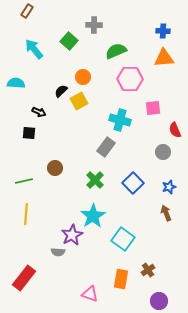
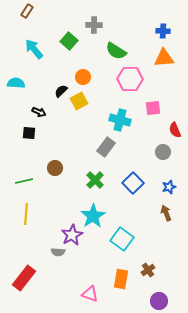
green semicircle: rotated 125 degrees counterclockwise
cyan square: moved 1 px left
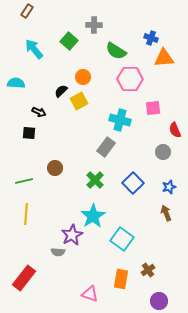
blue cross: moved 12 px left, 7 px down; rotated 16 degrees clockwise
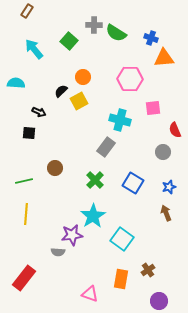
green semicircle: moved 18 px up
blue square: rotated 15 degrees counterclockwise
purple star: rotated 20 degrees clockwise
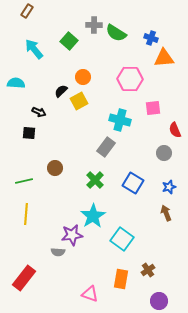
gray circle: moved 1 px right, 1 px down
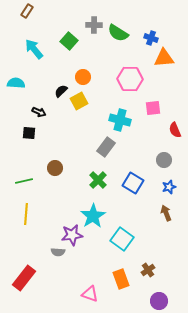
green semicircle: moved 2 px right
gray circle: moved 7 px down
green cross: moved 3 px right
orange rectangle: rotated 30 degrees counterclockwise
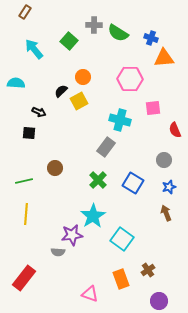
brown rectangle: moved 2 px left, 1 px down
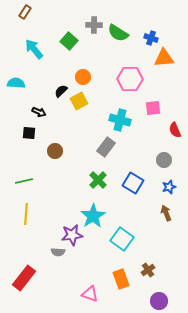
brown circle: moved 17 px up
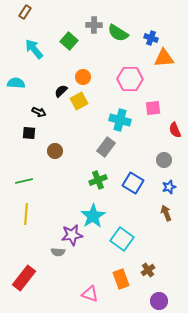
green cross: rotated 24 degrees clockwise
